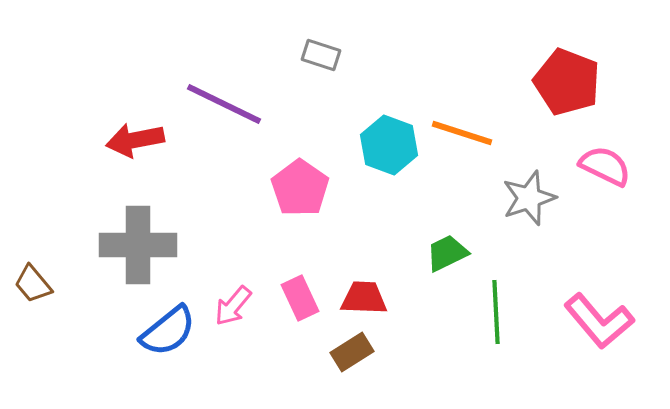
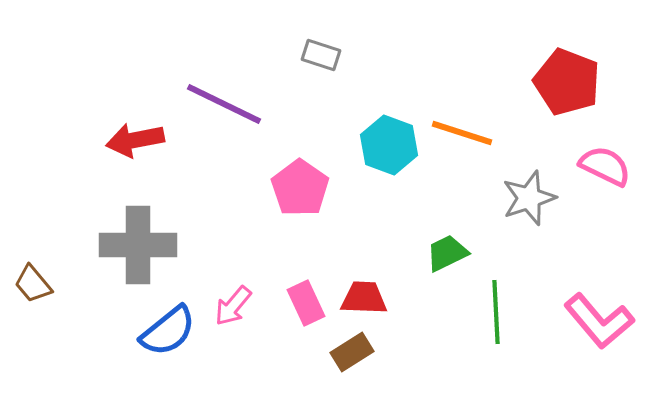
pink rectangle: moved 6 px right, 5 px down
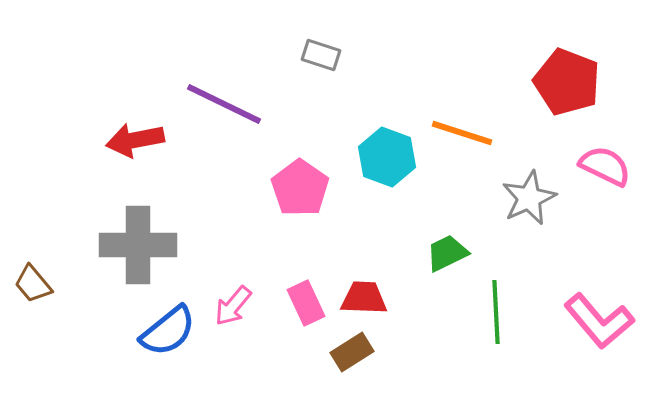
cyan hexagon: moved 2 px left, 12 px down
gray star: rotated 6 degrees counterclockwise
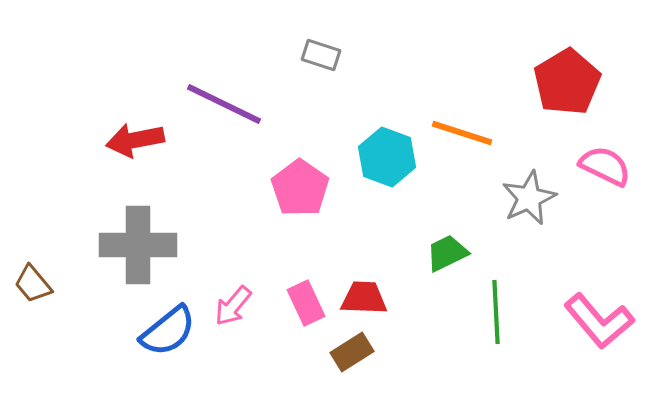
red pentagon: rotated 20 degrees clockwise
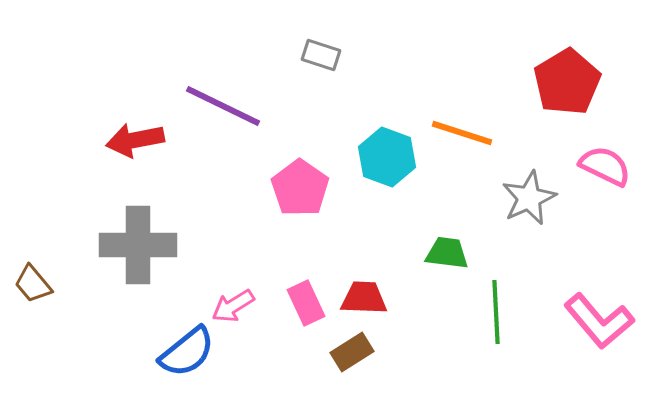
purple line: moved 1 px left, 2 px down
green trapezoid: rotated 33 degrees clockwise
pink arrow: rotated 18 degrees clockwise
blue semicircle: moved 19 px right, 21 px down
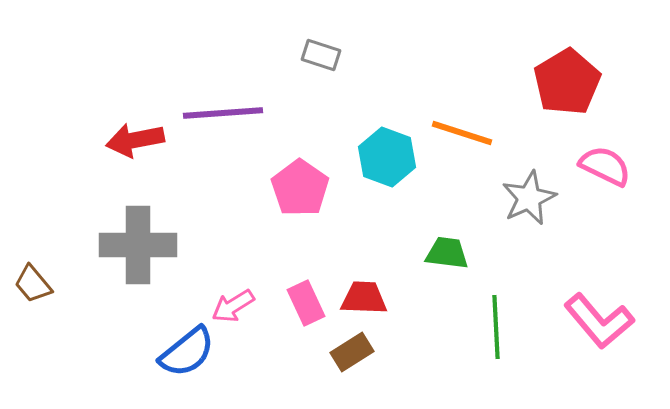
purple line: moved 7 px down; rotated 30 degrees counterclockwise
green line: moved 15 px down
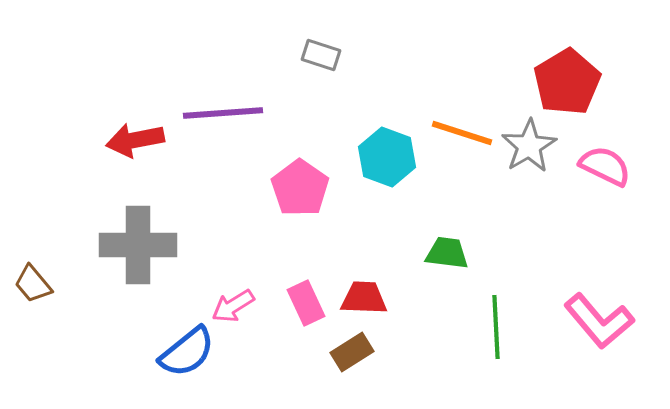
gray star: moved 52 px up; rotated 6 degrees counterclockwise
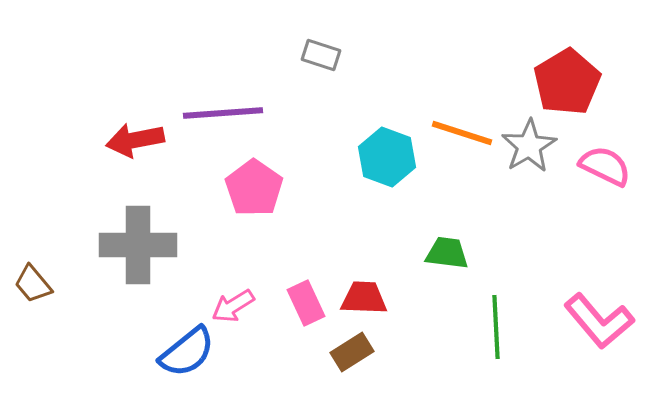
pink pentagon: moved 46 px left
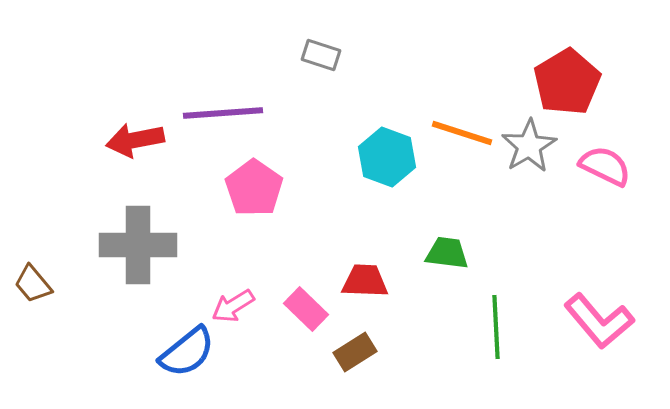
red trapezoid: moved 1 px right, 17 px up
pink rectangle: moved 6 px down; rotated 21 degrees counterclockwise
brown rectangle: moved 3 px right
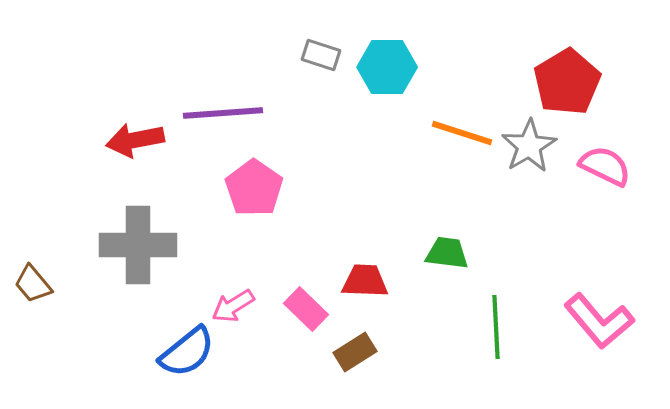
cyan hexagon: moved 90 px up; rotated 20 degrees counterclockwise
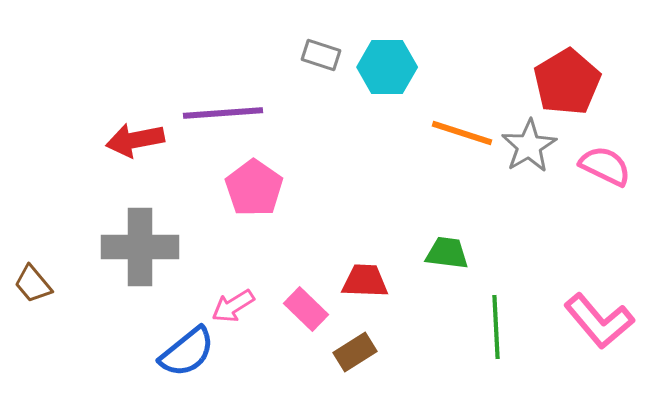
gray cross: moved 2 px right, 2 px down
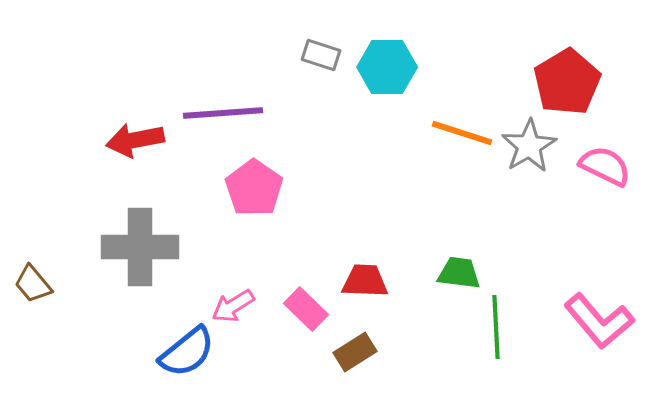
green trapezoid: moved 12 px right, 20 px down
